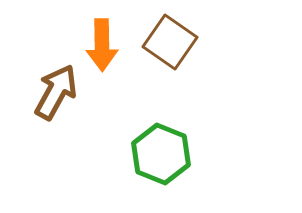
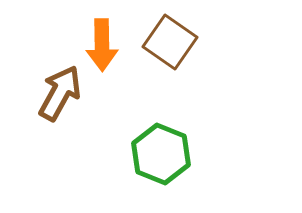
brown arrow: moved 4 px right, 1 px down
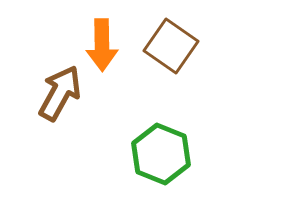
brown square: moved 1 px right, 4 px down
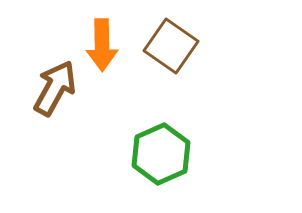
brown arrow: moved 5 px left, 5 px up
green hexagon: rotated 14 degrees clockwise
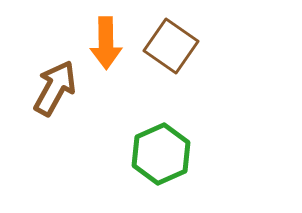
orange arrow: moved 4 px right, 2 px up
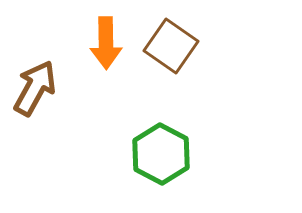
brown arrow: moved 20 px left
green hexagon: rotated 8 degrees counterclockwise
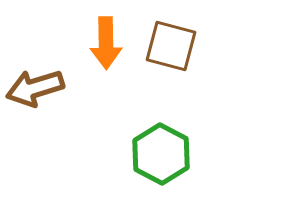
brown square: rotated 20 degrees counterclockwise
brown arrow: rotated 136 degrees counterclockwise
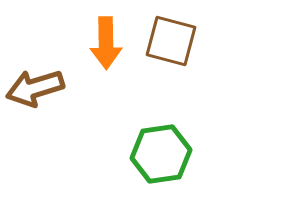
brown square: moved 5 px up
green hexagon: rotated 24 degrees clockwise
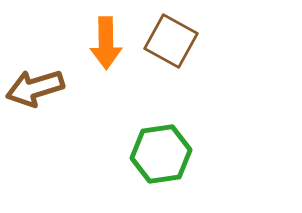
brown square: rotated 14 degrees clockwise
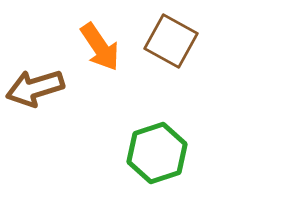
orange arrow: moved 6 px left, 4 px down; rotated 33 degrees counterclockwise
green hexagon: moved 4 px left, 1 px up; rotated 10 degrees counterclockwise
